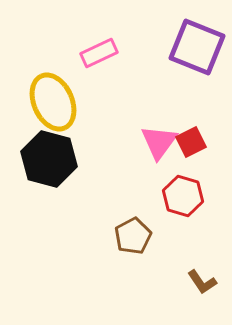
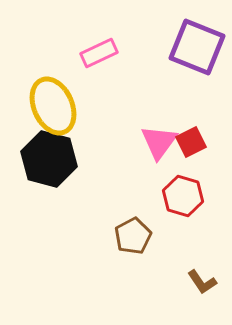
yellow ellipse: moved 4 px down
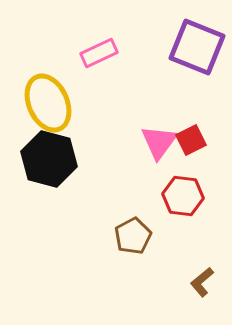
yellow ellipse: moved 5 px left, 3 px up
red square: moved 2 px up
red hexagon: rotated 9 degrees counterclockwise
brown L-shape: rotated 84 degrees clockwise
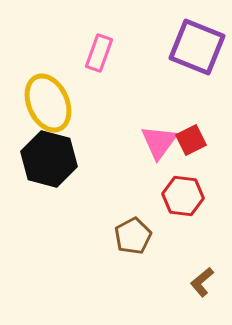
pink rectangle: rotated 45 degrees counterclockwise
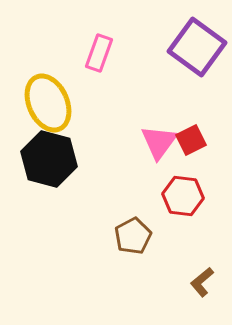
purple square: rotated 14 degrees clockwise
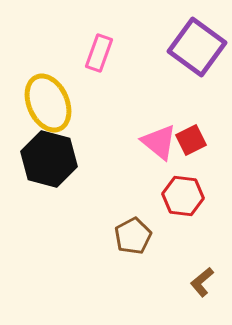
pink triangle: rotated 27 degrees counterclockwise
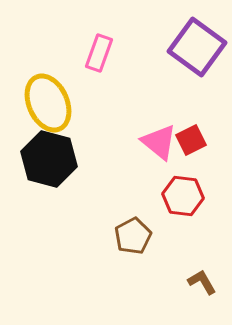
brown L-shape: rotated 100 degrees clockwise
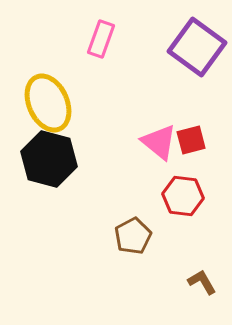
pink rectangle: moved 2 px right, 14 px up
red square: rotated 12 degrees clockwise
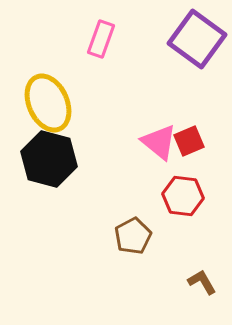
purple square: moved 8 px up
red square: moved 2 px left, 1 px down; rotated 8 degrees counterclockwise
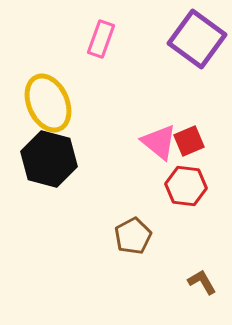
red hexagon: moved 3 px right, 10 px up
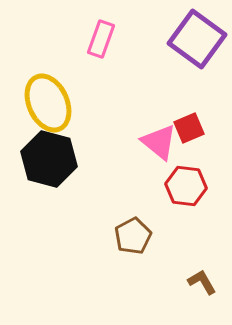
red square: moved 13 px up
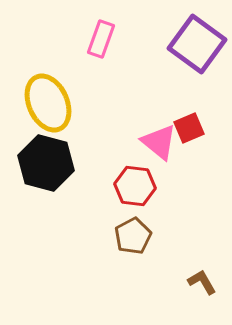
purple square: moved 5 px down
black hexagon: moved 3 px left, 4 px down
red hexagon: moved 51 px left
